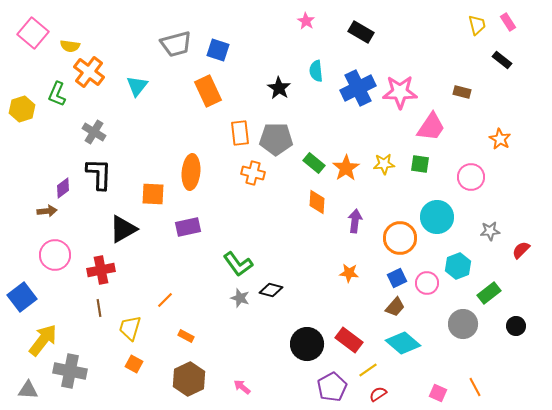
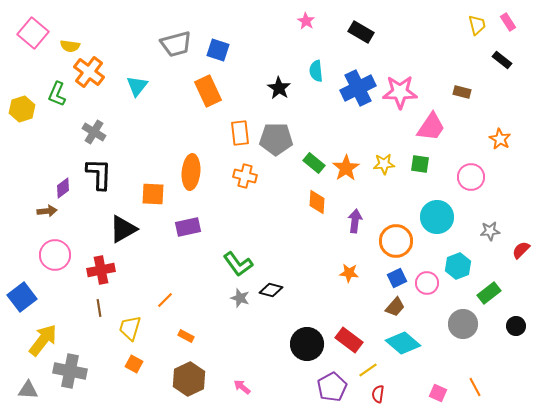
orange cross at (253, 173): moved 8 px left, 3 px down
orange circle at (400, 238): moved 4 px left, 3 px down
red semicircle at (378, 394): rotated 48 degrees counterclockwise
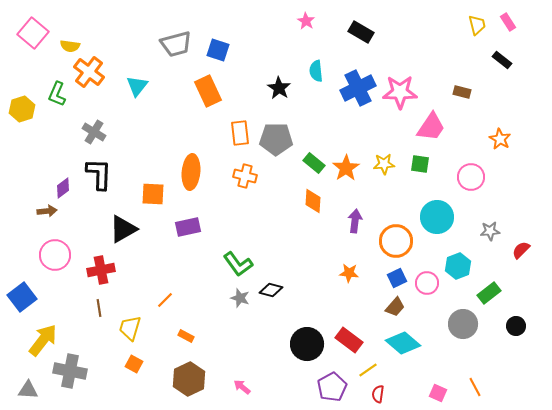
orange diamond at (317, 202): moved 4 px left, 1 px up
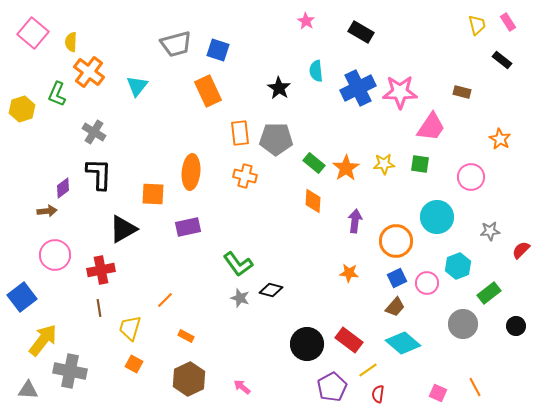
yellow semicircle at (70, 46): moved 1 px right, 4 px up; rotated 84 degrees clockwise
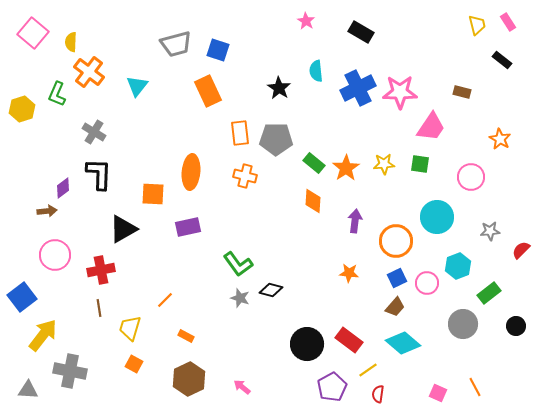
yellow arrow at (43, 340): moved 5 px up
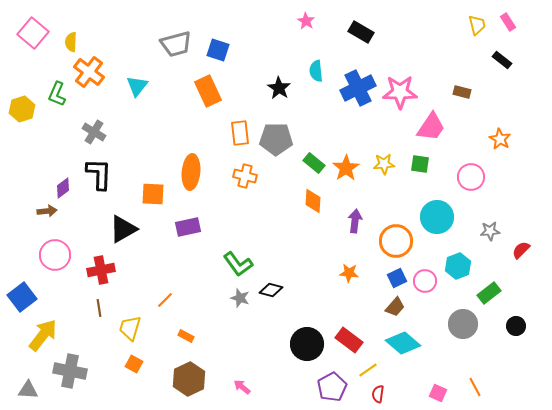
pink circle at (427, 283): moved 2 px left, 2 px up
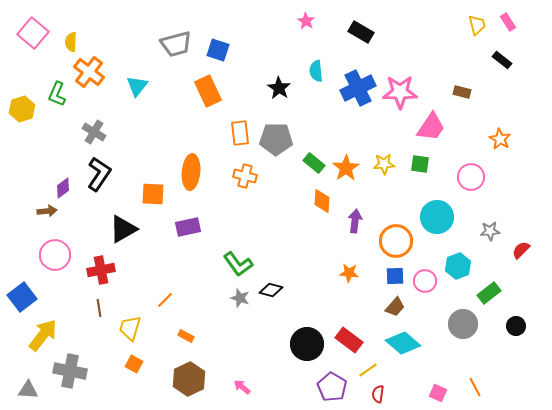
black L-shape at (99, 174): rotated 32 degrees clockwise
orange diamond at (313, 201): moved 9 px right
blue square at (397, 278): moved 2 px left, 2 px up; rotated 24 degrees clockwise
purple pentagon at (332, 387): rotated 12 degrees counterclockwise
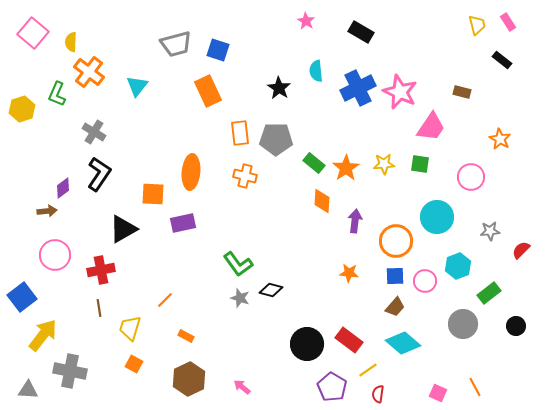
pink star at (400, 92): rotated 24 degrees clockwise
purple rectangle at (188, 227): moved 5 px left, 4 px up
